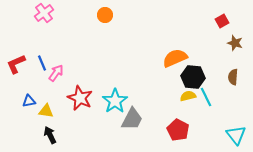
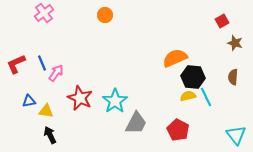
gray trapezoid: moved 4 px right, 4 px down
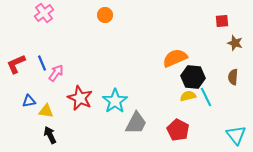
red square: rotated 24 degrees clockwise
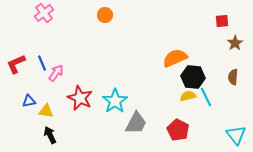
brown star: rotated 21 degrees clockwise
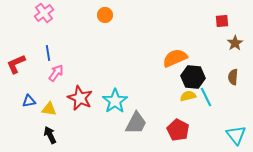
blue line: moved 6 px right, 10 px up; rotated 14 degrees clockwise
yellow triangle: moved 3 px right, 2 px up
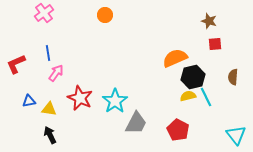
red square: moved 7 px left, 23 px down
brown star: moved 26 px left, 22 px up; rotated 21 degrees counterclockwise
black hexagon: rotated 20 degrees counterclockwise
